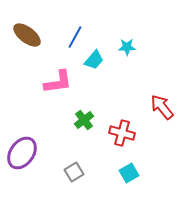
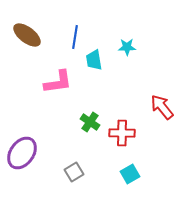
blue line: rotated 20 degrees counterclockwise
cyan trapezoid: rotated 130 degrees clockwise
green cross: moved 6 px right, 2 px down; rotated 18 degrees counterclockwise
red cross: rotated 15 degrees counterclockwise
cyan square: moved 1 px right, 1 px down
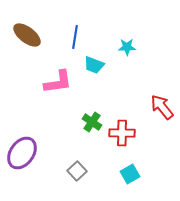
cyan trapezoid: moved 5 px down; rotated 60 degrees counterclockwise
green cross: moved 2 px right
gray square: moved 3 px right, 1 px up; rotated 12 degrees counterclockwise
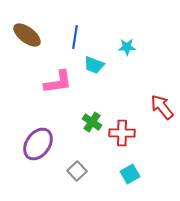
purple ellipse: moved 16 px right, 9 px up
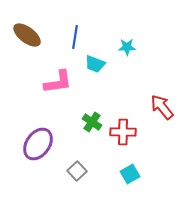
cyan trapezoid: moved 1 px right, 1 px up
red cross: moved 1 px right, 1 px up
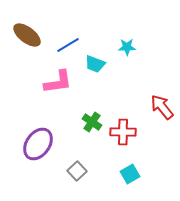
blue line: moved 7 px left, 8 px down; rotated 50 degrees clockwise
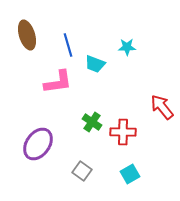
brown ellipse: rotated 36 degrees clockwise
blue line: rotated 75 degrees counterclockwise
gray square: moved 5 px right; rotated 12 degrees counterclockwise
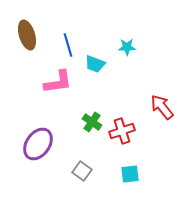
red cross: moved 1 px left, 1 px up; rotated 20 degrees counterclockwise
cyan square: rotated 24 degrees clockwise
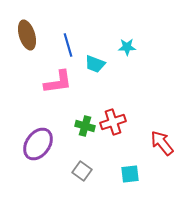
red arrow: moved 36 px down
green cross: moved 7 px left, 4 px down; rotated 18 degrees counterclockwise
red cross: moved 9 px left, 9 px up
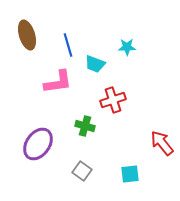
red cross: moved 22 px up
